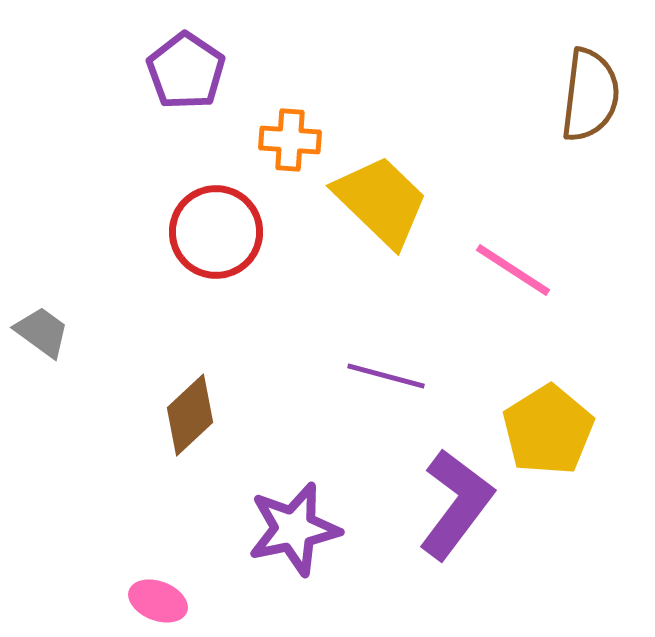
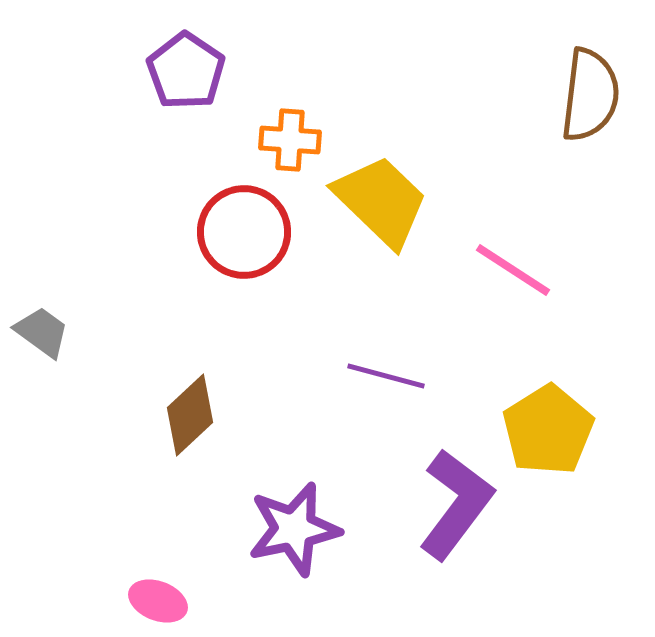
red circle: moved 28 px right
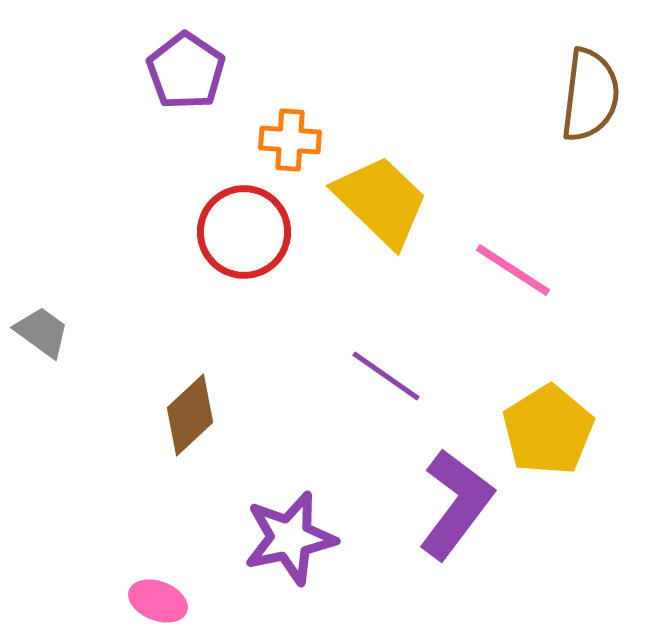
purple line: rotated 20 degrees clockwise
purple star: moved 4 px left, 9 px down
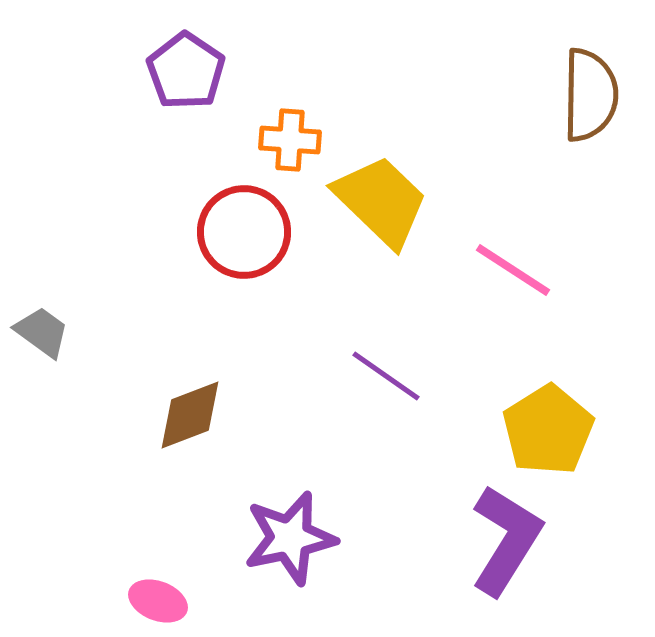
brown semicircle: rotated 6 degrees counterclockwise
brown diamond: rotated 22 degrees clockwise
purple L-shape: moved 50 px right, 36 px down; rotated 5 degrees counterclockwise
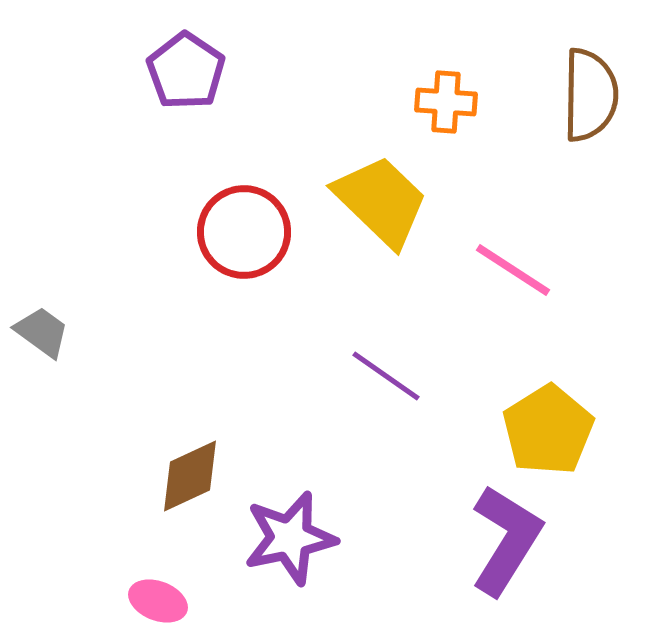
orange cross: moved 156 px right, 38 px up
brown diamond: moved 61 px down; rotated 4 degrees counterclockwise
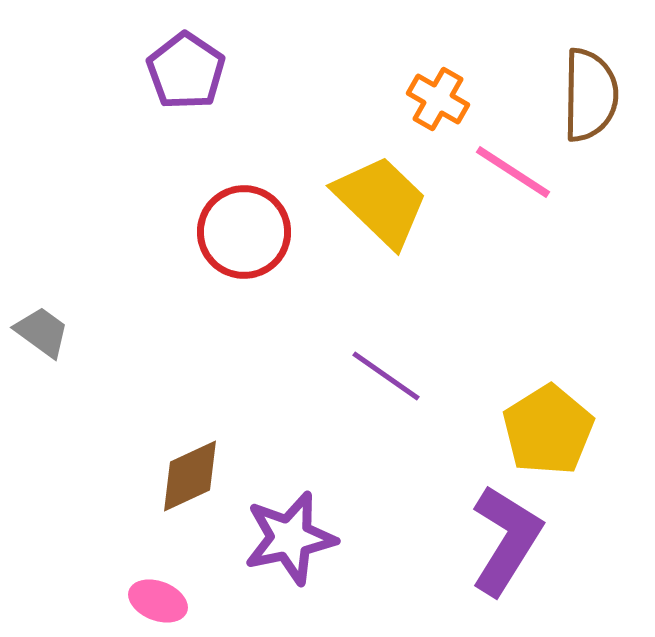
orange cross: moved 8 px left, 3 px up; rotated 26 degrees clockwise
pink line: moved 98 px up
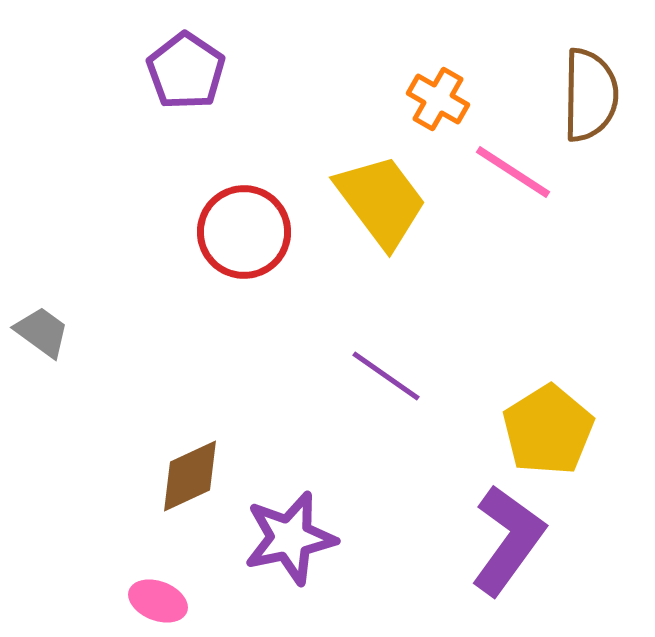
yellow trapezoid: rotated 9 degrees clockwise
purple L-shape: moved 2 px right; rotated 4 degrees clockwise
